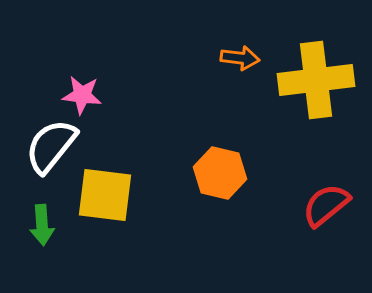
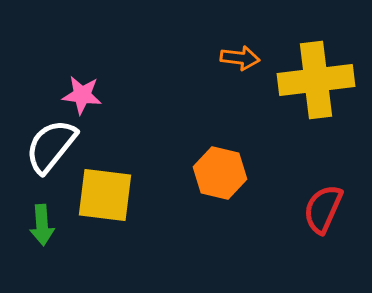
red semicircle: moved 3 px left, 4 px down; rotated 27 degrees counterclockwise
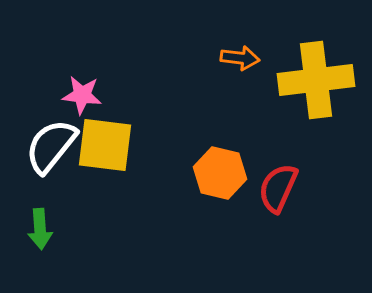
yellow square: moved 50 px up
red semicircle: moved 45 px left, 21 px up
green arrow: moved 2 px left, 4 px down
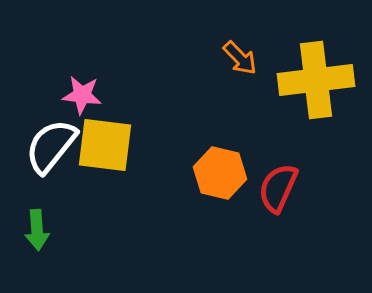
orange arrow: rotated 39 degrees clockwise
green arrow: moved 3 px left, 1 px down
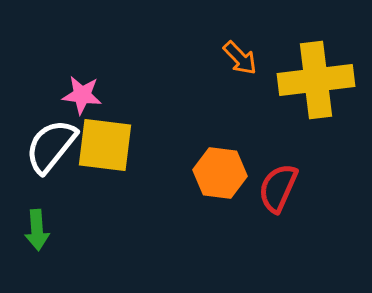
orange hexagon: rotated 6 degrees counterclockwise
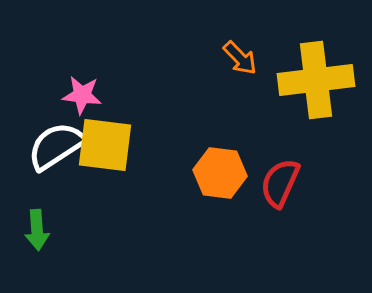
white semicircle: moved 5 px right; rotated 18 degrees clockwise
red semicircle: moved 2 px right, 5 px up
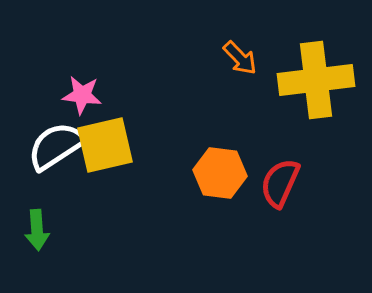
yellow square: rotated 20 degrees counterclockwise
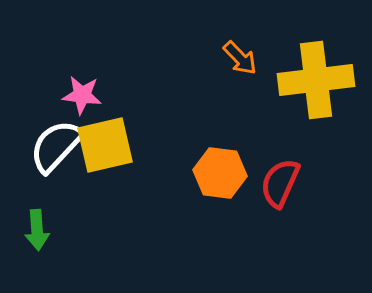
white semicircle: rotated 14 degrees counterclockwise
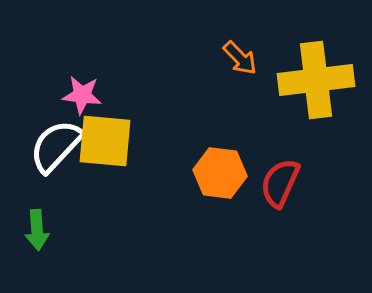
yellow square: moved 4 px up; rotated 18 degrees clockwise
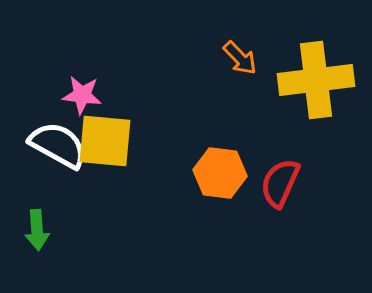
white semicircle: moved 2 px right, 1 px up; rotated 76 degrees clockwise
